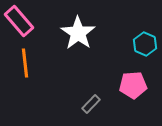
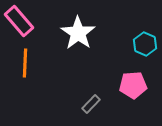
orange line: rotated 8 degrees clockwise
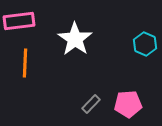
pink rectangle: rotated 56 degrees counterclockwise
white star: moved 3 px left, 6 px down
pink pentagon: moved 5 px left, 19 px down
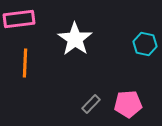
pink rectangle: moved 2 px up
cyan hexagon: rotated 10 degrees counterclockwise
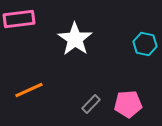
orange line: moved 4 px right, 27 px down; rotated 64 degrees clockwise
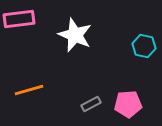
white star: moved 4 px up; rotated 12 degrees counterclockwise
cyan hexagon: moved 1 px left, 2 px down
orange line: rotated 8 degrees clockwise
gray rectangle: rotated 18 degrees clockwise
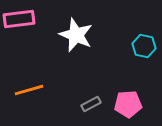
white star: moved 1 px right
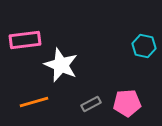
pink rectangle: moved 6 px right, 21 px down
white star: moved 15 px left, 30 px down
orange line: moved 5 px right, 12 px down
pink pentagon: moved 1 px left, 1 px up
